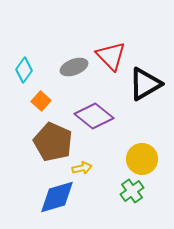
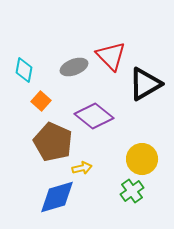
cyan diamond: rotated 25 degrees counterclockwise
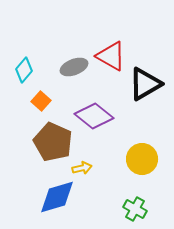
red triangle: rotated 16 degrees counterclockwise
cyan diamond: rotated 30 degrees clockwise
green cross: moved 3 px right, 18 px down; rotated 25 degrees counterclockwise
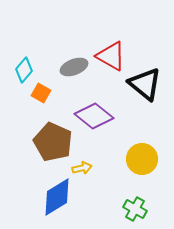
black triangle: rotated 51 degrees counterclockwise
orange square: moved 8 px up; rotated 12 degrees counterclockwise
blue diamond: rotated 15 degrees counterclockwise
